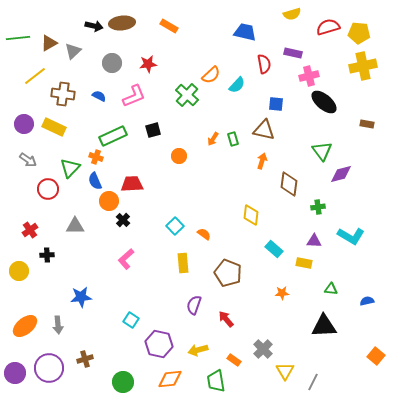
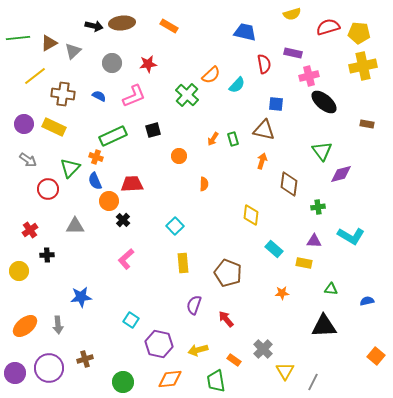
orange semicircle at (204, 234): moved 50 px up; rotated 56 degrees clockwise
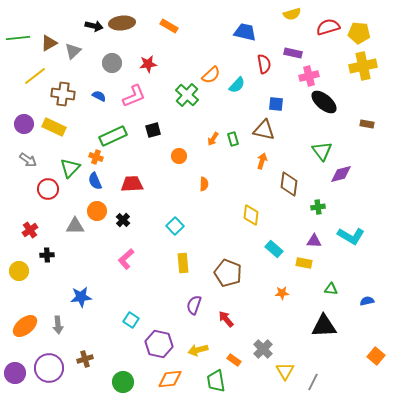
orange circle at (109, 201): moved 12 px left, 10 px down
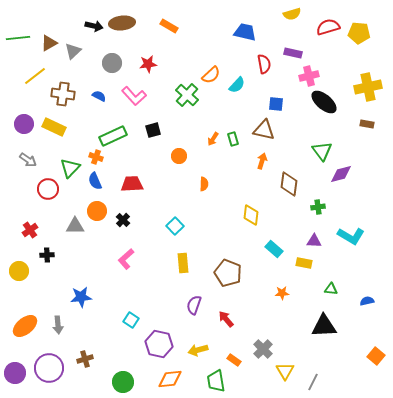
yellow cross at (363, 66): moved 5 px right, 21 px down
pink L-shape at (134, 96): rotated 70 degrees clockwise
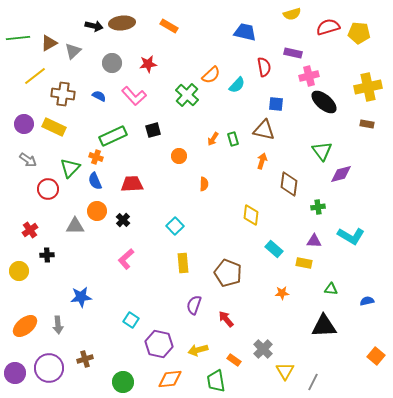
red semicircle at (264, 64): moved 3 px down
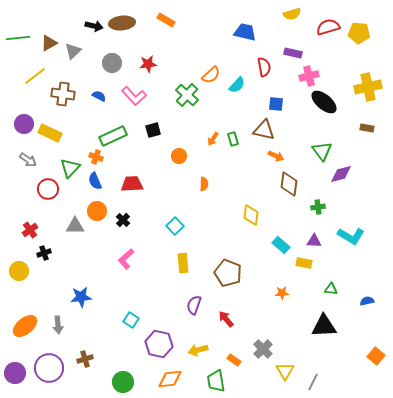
orange rectangle at (169, 26): moved 3 px left, 6 px up
brown rectangle at (367, 124): moved 4 px down
yellow rectangle at (54, 127): moved 4 px left, 6 px down
orange arrow at (262, 161): moved 14 px right, 5 px up; rotated 98 degrees clockwise
cyan rectangle at (274, 249): moved 7 px right, 4 px up
black cross at (47, 255): moved 3 px left, 2 px up; rotated 16 degrees counterclockwise
